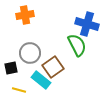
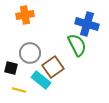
black square: rotated 24 degrees clockwise
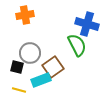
black square: moved 6 px right, 1 px up
cyan rectangle: rotated 60 degrees counterclockwise
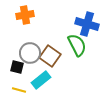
brown square: moved 3 px left, 11 px up; rotated 20 degrees counterclockwise
cyan rectangle: rotated 18 degrees counterclockwise
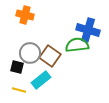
orange cross: rotated 24 degrees clockwise
blue cross: moved 1 px right, 6 px down
green semicircle: rotated 70 degrees counterclockwise
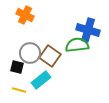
orange cross: rotated 12 degrees clockwise
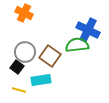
orange cross: moved 1 px left, 2 px up
blue cross: rotated 10 degrees clockwise
gray circle: moved 5 px left, 1 px up
black square: rotated 24 degrees clockwise
cyan rectangle: rotated 30 degrees clockwise
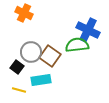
gray circle: moved 6 px right
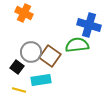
blue cross: moved 1 px right, 5 px up; rotated 10 degrees counterclockwise
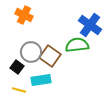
orange cross: moved 2 px down
blue cross: moved 1 px right; rotated 20 degrees clockwise
